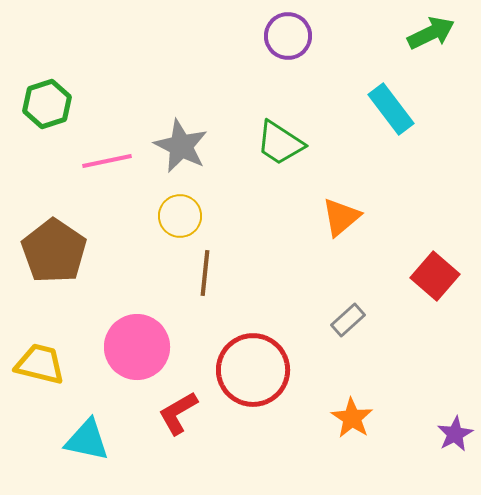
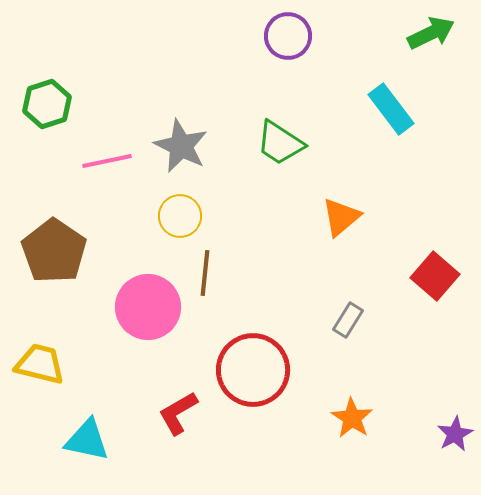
gray rectangle: rotated 16 degrees counterclockwise
pink circle: moved 11 px right, 40 px up
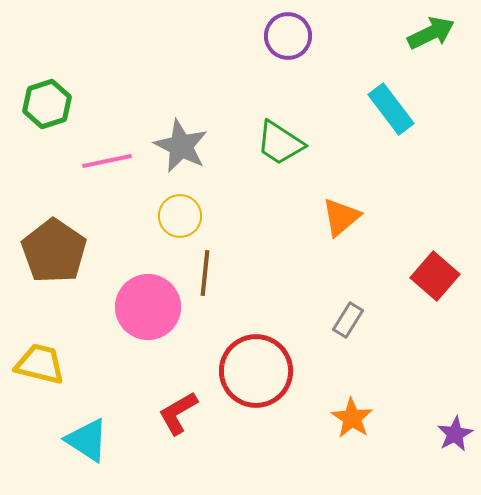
red circle: moved 3 px right, 1 px down
cyan triangle: rotated 21 degrees clockwise
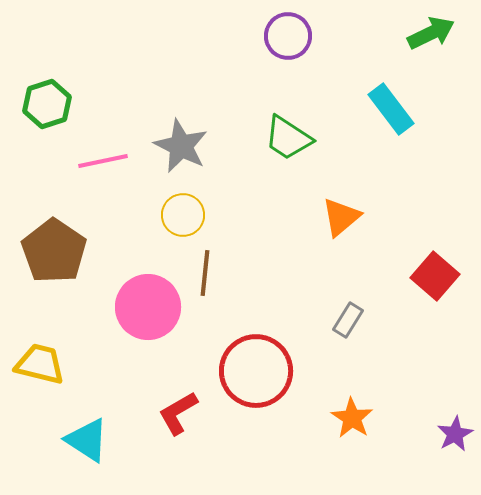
green trapezoid: moved 8 px right, 5 px up
pink line: moved 4 px left
yellow circle: moved 3 px right, 1 px up
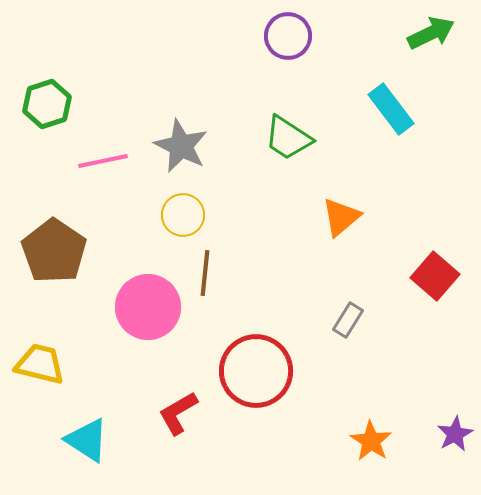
orange star: moved 19 px right, 23 px down
